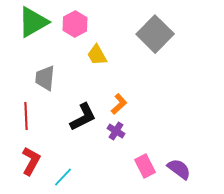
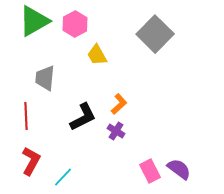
green triangle: moved 1 px right, 1 px up
pink rectangle: moved 5 px right, 5 px down
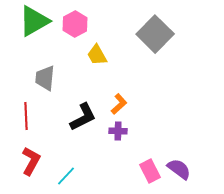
purple cross: moved 2 px right; rotated 30 degrees counterclockwise
cyan line: moved 3 px right, 1 px up
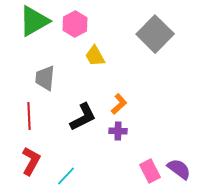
yellow trapezoid: moved 2 px left, 1 px down
red line: moved 3 px right
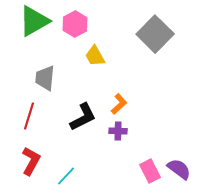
red line: rotated 20 degrees clockwise
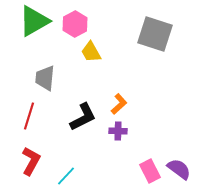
gray square: rotated 27 degrees counterclockwise
yellow trapezoid: moved 4 px left, 4 px up
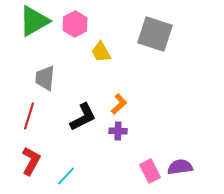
yellow trapezoid: moved 10 px right
purple semicircle: moved 1 px right, 2 px up; rotated 45 degrees counterclockwise
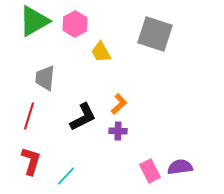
red L-shape: rotated 12 degrees counterclockwise
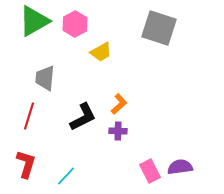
gray square: moved 4 px right, 6 px up
yellow trapezoid: rotated 90 degrees counterclockwise
red L-shape: moved 5 px left, 3 px down
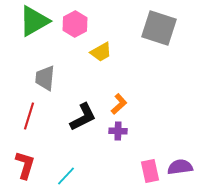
red L-shape: moved 1 px left, 1 px down
pink rectangle: rotated 15 degrees clockwise
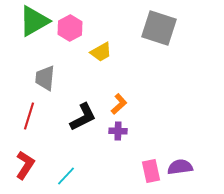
pink hexagon: moved 5 px left, 4 px down
red L-shape: rotated 16 degrees clockwise
pink rectangle: moved 1 px right
